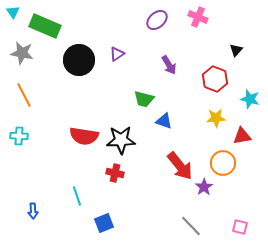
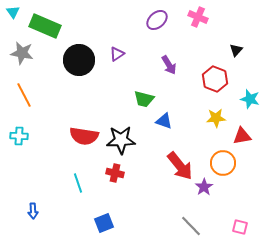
cyan line: moved 1 px right, 13 px up
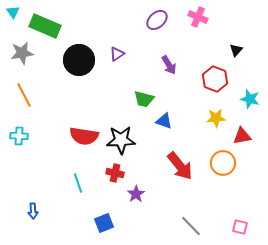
gray star: rotated 20 degrees counterclockwise
purple star: moved 68 px left, 7 px down
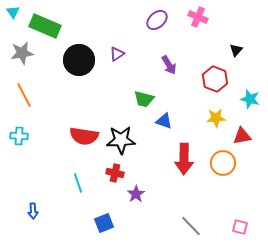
red arrow: moved 4 px right, 7 px up; rotated 40 degrees clockwise
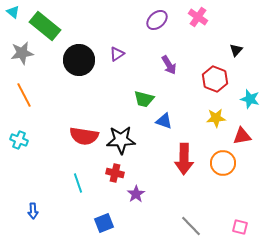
cyan triangle: rotated 16 degrees counterclockwise
pink cross: rotated 12 degrees clockwise
green rectangle: rotated 16 degrees clockwise
cyan cross: moved 4 px down; rotated 18 degrees clockwise
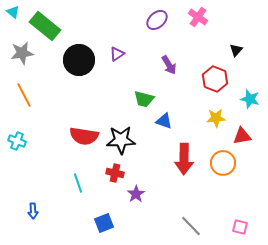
cyan cross: moved 2 px left, 1 px down
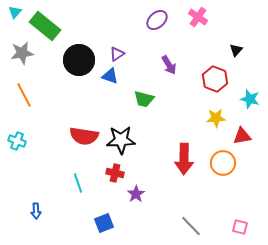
cyan triangle: moved 2 px right; rotated 32 degrees clockwise
blue triangle: moved 54 px left, 45 px up
blue arrow: moved 3 px right
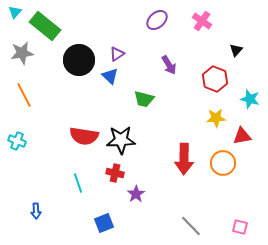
pink cross: moved 4 px right, 4 px down
blue triangle: rotated 24 degrees clockwise
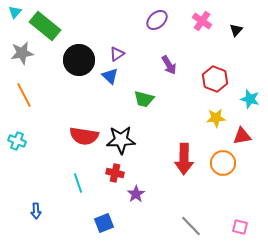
black triangle: moved 20 px up
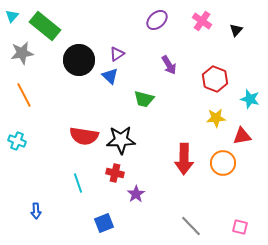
cyan triangle: moved 3 px left, 4 px down
